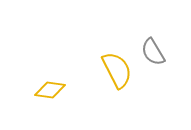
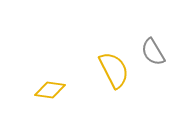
yellow semicircle: moved 3 px left
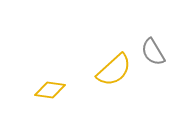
yellow semicircle: rotated 75 degrees clockwise
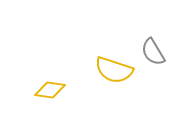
yellow semicircle: rotated 60 degrees clockwise
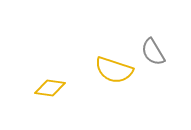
yellow diamond: moved 2 px up
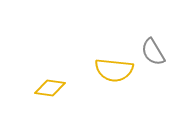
yellow semicircle: rotated 12 degrees counterclockwise
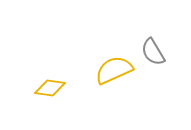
yellow semicircle: rotated 150 degrees clockwise
